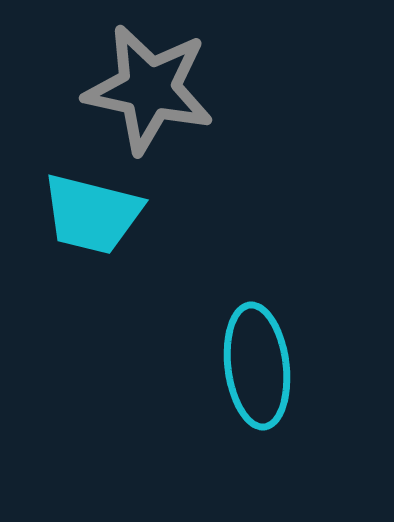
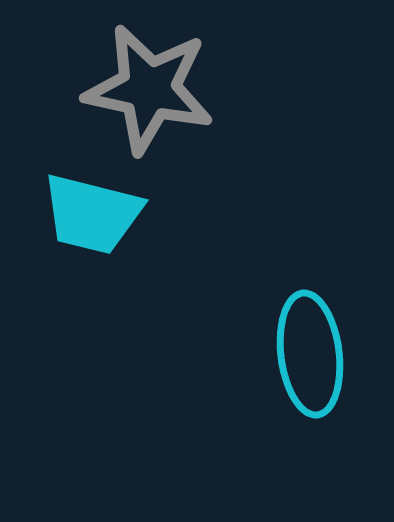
cyan ellipse: moved 53 px right, 12 px up
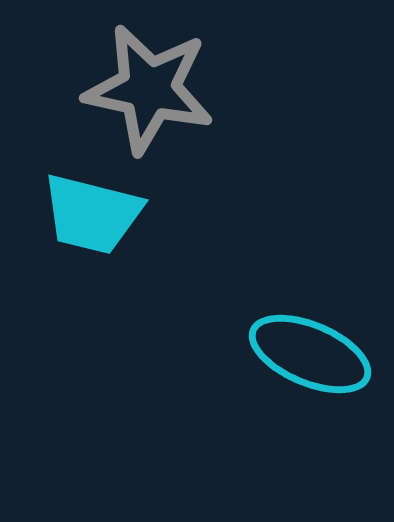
cyan ellipse: rotated 60 degrees counterclockwise
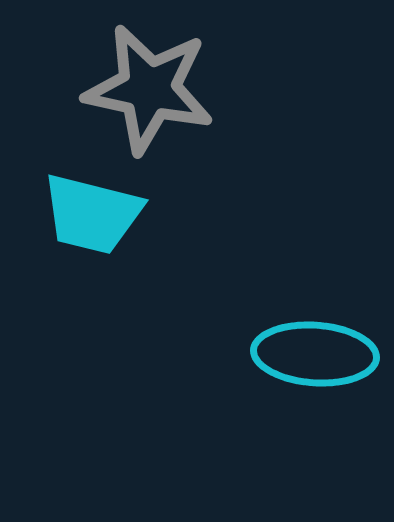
cyan ellipse: moved 5 px right; rotated 19 degrees counterclockwise
